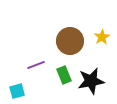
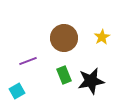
brown circle: moved 6 px left, 3 px up
purple line: moved 8 px left, 4 px up
cyan square: rotated 14 degrees counterclockwise
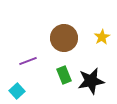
cyan square: rotated 14 degrees counterclockwise
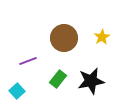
green rectangle: moved 6 px left, 4 px down; rotated 60 degrees clockwise
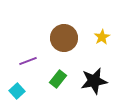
black star: moved 3 px right
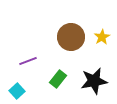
brown circle: moved 7 px right, 1 px up
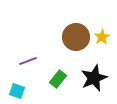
brown circle: moved 5 px right
black star: moved 3 px up; rotated 12 degrees counterclockwise
cyan square: rotated 28 degrees counterclockwise
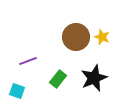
yellow star: rotated 21 degrees counterclockwise
